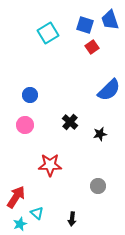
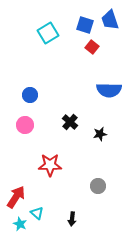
red square: rotated 16 degrees counterclockwise
blue semicircle: rotated 45 degrees clockwise
cyan star: rotated 24 degrees counterclockwise
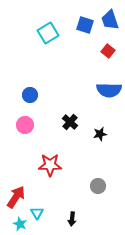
red square: moved 16 px right, 4 px down
cyan triangle: rotated 16 degrees clockwise
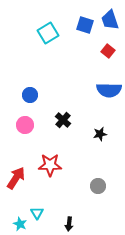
black cross: moved 7 px left, 2 px up
red arrow: moved 19 px up
black arrow: moved 3 px left, 5 px down
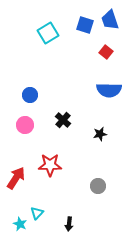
red square: moved 2 px left, 1 px down
cyan triangle: rotated 16 degrees clockwise
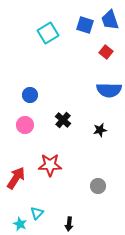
black star: moved 4 px up
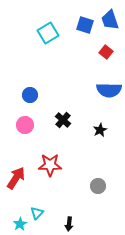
black star: rotated 16 degrees counterclockwise
cyan star: rotated 16 degrees clockwise
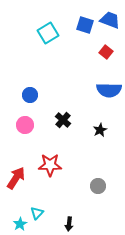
blue trapezoid: rotated 130 degrees clockwise
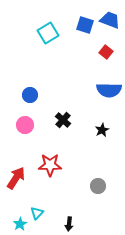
black star: moved 2 px right
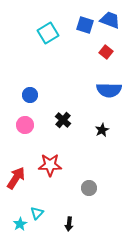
gray circle: moved 9 px left, 2 px down
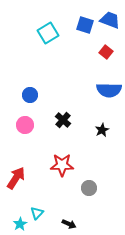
red star: moved 12 px right
black arrow: rotated 72 degrees counterclockwise
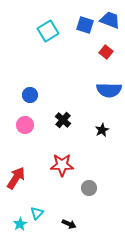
cyan square: moved 2 px up
